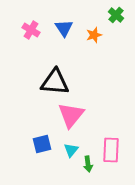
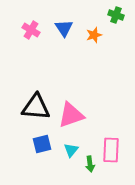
green cross: rotated 21 degrees counterclockwise
black triangle: moved 19 px left, 25 px down
pink triangle: rotated 32 degrees clockwise
green arrow: moved 2 px right
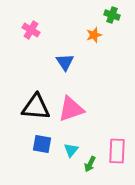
green cross: moved 4 px left
blue triangle: moved 1 px right, 34 px down
pink triangle: moved 6 px up
blue square: rotated 24 degrees clockwise
pink rectangle: moved 6 px right, 1 px down
green arrow: rotated 35 degrees clockwise
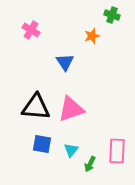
orange star: moved 2 px left, 1 px down
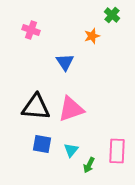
green cross: rotated 21 degrees clockwise
pink cross: rotated 12 degrees counterclockwise
green arrow: moved 1 px left, 1 px down
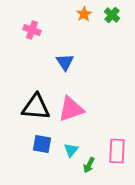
pink cross: moved 1 px right
orange star: moved 8 px left, 22 px up; rotated 14 degrees counterclockwise
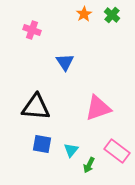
pink triangle: moved 27 px right, 1 px up
pink rectangle: rotated 55 degrees counterclockwise
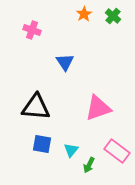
green cross: moved 1 px right, 1 px down
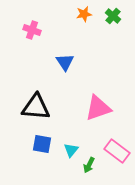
orange star: rotated 21 degrees clockwise
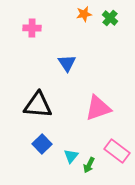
green cross: moved 3 px left, 2 px down
pink cross: moved 2 px up; rotated 18 degrees counterclockwise
blue triangle: moved 2 px right, 1 px down
black triangle: moved 2 px right, 2 px up
blue square: rotated 36 degrees clockwise
cyan triangle: moved 6 px down
